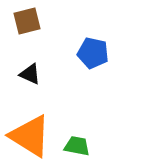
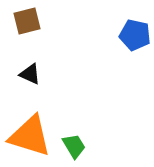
blue pentagon: moved 42 px right, 18 px up
orange triangle: rotated 15 degrees counterclockwise
green trapezoid: moved 3 px left; rotated 48 degrees clockwise
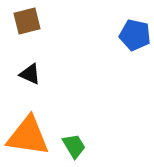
orange triangle: moved 2 px left; rotated 9 degrees counterclockwise
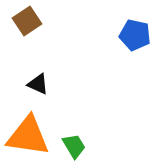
brown square: rotated 20 degrees counterclockwise
black triangle: moved 8 px right, 10 px down
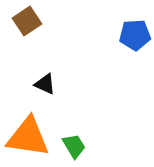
blue pentagon: rotated 16 degrees counterclockwise
black triangle: moved 7 px right
orange triangle: moved 1 px down
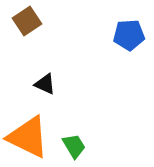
blue pentagon: moved 6 px left
orange triangle: rotated 18 degrees clockwise
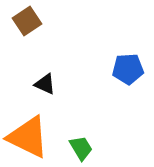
blue pentagon: moved 1 px left, 34 px down
green trapezoid: moved 7 px right, 2 px down
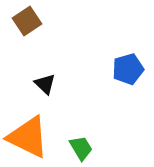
blue pentagon: rotated 12 degrees counterclockwise
black triangle: rotated 20 degrees clockwise
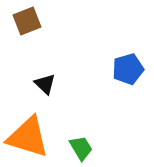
brown square: rotated 12 degrees clockwise
orange triangle: rotated 9 degrees counterclockwise
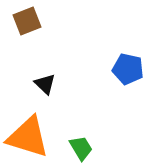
blue pentagon: rotated 28 degrees clockwise
